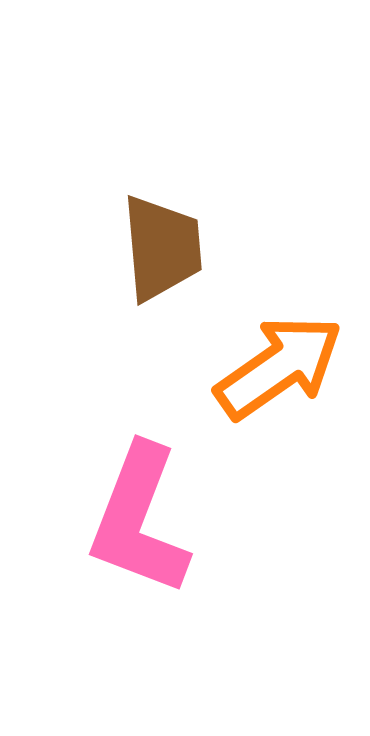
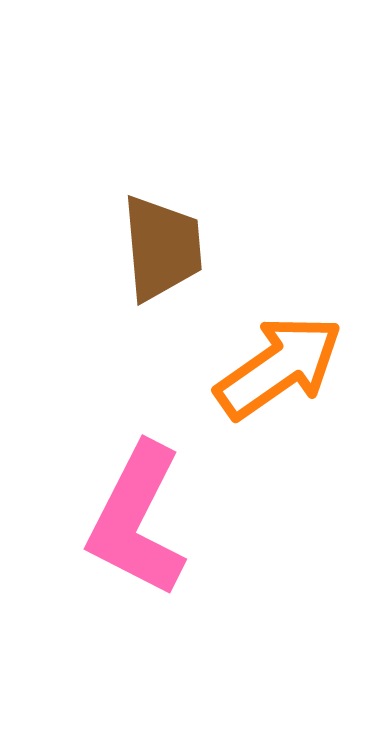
pink L-shape: moved 2 px left; rotated 6 degrees clockwise
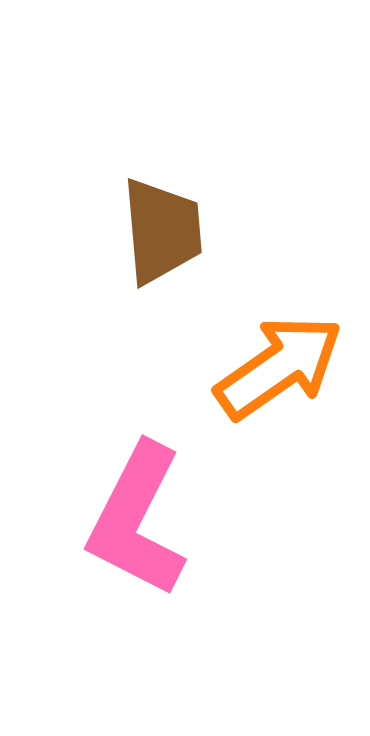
brown trapezoid: moved 17 px up
